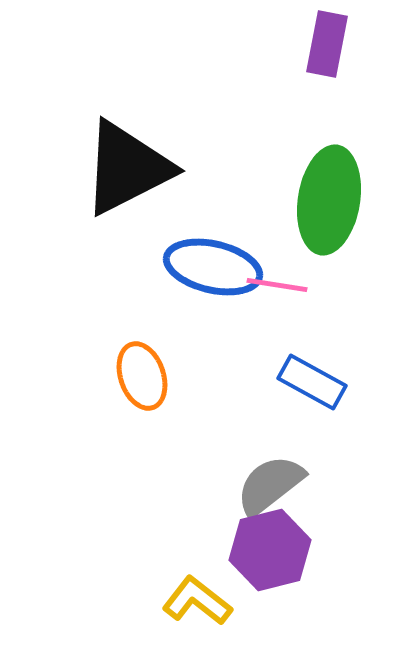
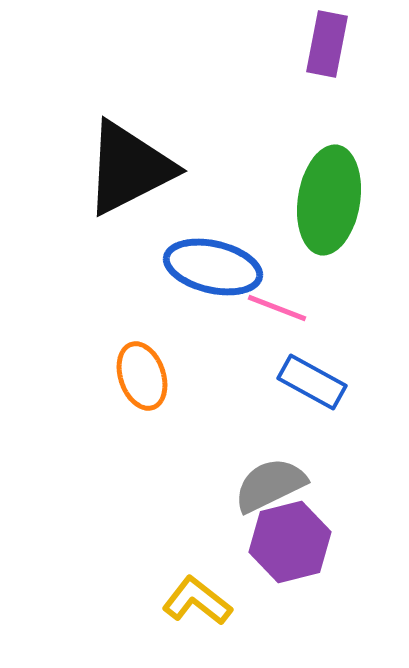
black triangle: moved 2 px right
pink line: moved 23 px down; rotated 12 degrees clockwise
gray semicircle: rotated 12 degrees clockwise
purple hexagon: moved 20 px right, 8 px up
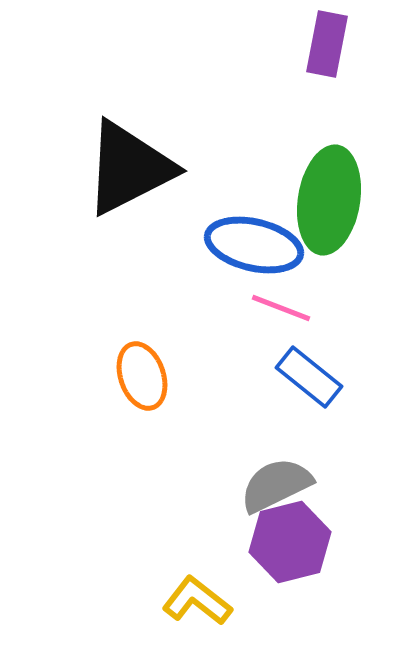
blue ellipse: moved 41 px right, 22 px up
pink line: moved 4 px right
blue rectangle: moved 3 px left, 5 px up; rotated 10 degrees clockwise
gray semicircle: moved 6 px right
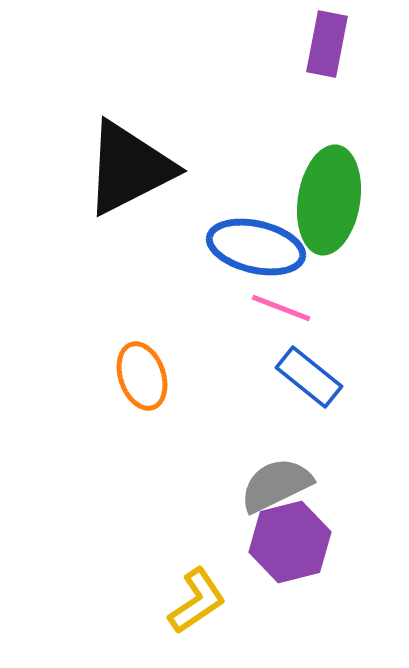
blue ellipse: moved 2 px right, 2 px down
yellow L-shape: rotated 108 degrees clockwise
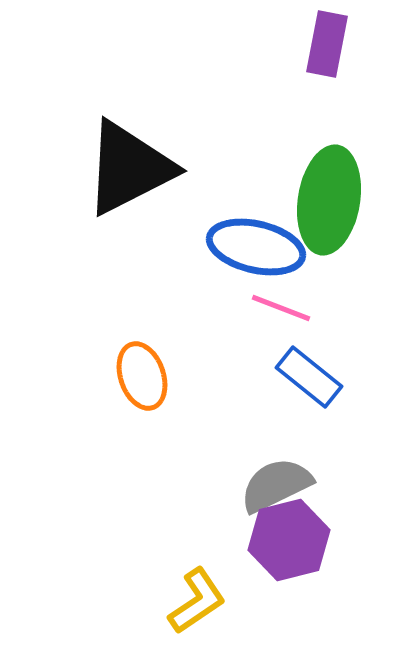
purple hexagon: moved 1 px left, 2 px up
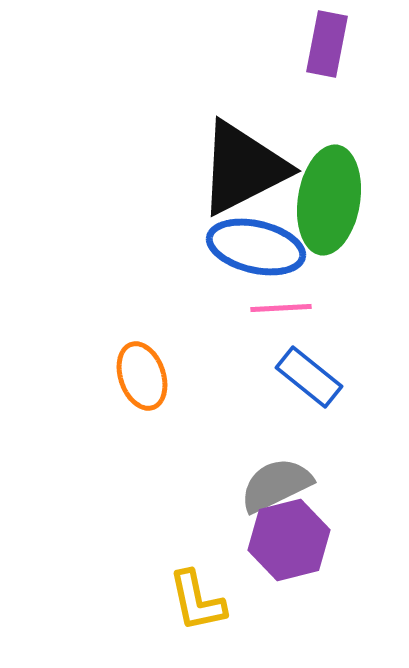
black triangle: moved 114 px right
pink line: rotated 24 degrees counterclockwise
yellow L-shape: rotated 112 degrees clockwise
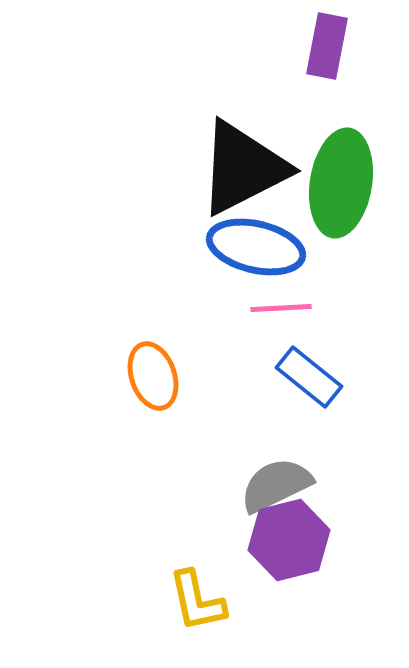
purple rectangle: moved 2 px down
green ellipse: moved 12 px right, 17 px up
orange ellipse: moved 11 px right
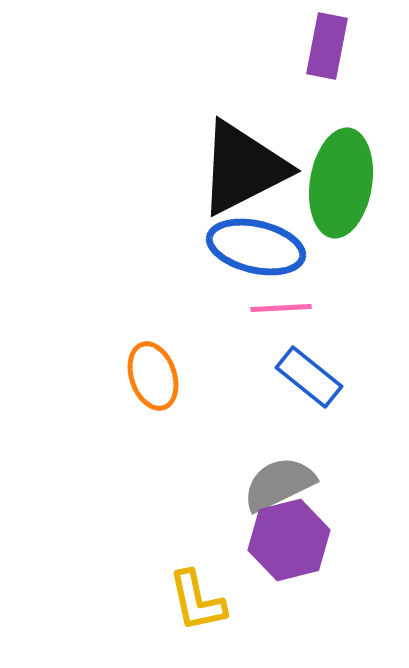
gray semicircle: moved 3 px right, 1 px up
